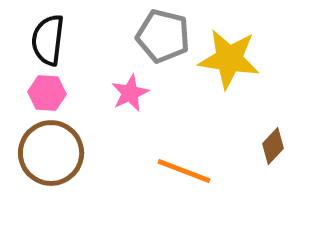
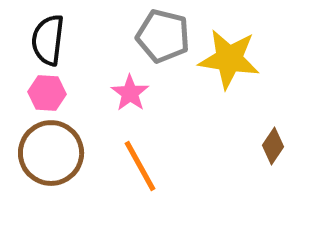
pink star: rotated 12 degrees counterclockwise
brown diamond: rotated 9 degrees counterclockwise
orange line: moved 44 px left, 5 px up; rotated 40 degrees clockwise
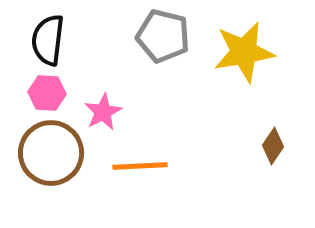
yellow star: moved 15 px right, 7 px up; rotated 18 degrees counterclockwise
pink star: moved 27 px left, 19 px down; rotated 9 degrees clockwise
orange line: rotated 64 degrees counterclockwise
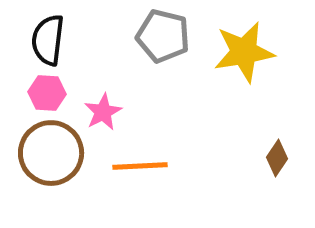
brown diamond: moved 4 px right, 12 px down
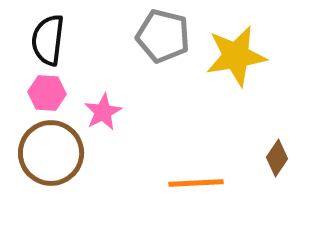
yellow star: moved 8 px left, 4 px down
orange line: moved 56 px right, 17 px down
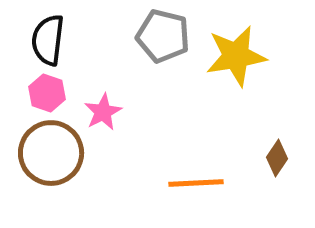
pink hexagon: rotated 15 degrees clockwise
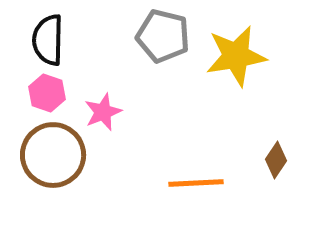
black semicircle: rotated 6 degrees counterclockwise
pink star: rotated 6 degrees clockwise
brown circle: moved 2 px right, 2 px down
brown diamond: moved 1 px left, 2 px down
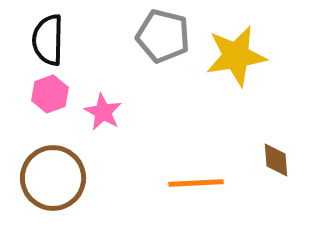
pink hexagon: moved 3 px right, 1 px down; rotated 21 degrees clockwise
pink star: rotated 21 degrees counterclockwise
brown circle: moved 23 px down
brown diamond: rotated 39 degrees counterclockwise
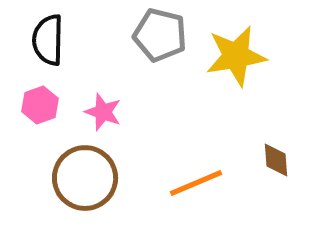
gray pentagon: moved 3 px left, 1 px up
pink hexagon: moved 10 px left, 11 px down
pink star: rotated 9 degrees counterclockwise
brown circle: moved 32 px right
orange line: rotated 20 degrees counterclockwise
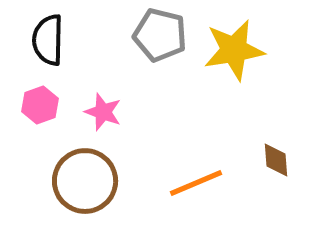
yellow star: moved 2 px left, 6 px up
brown circle: moved 3 px down
